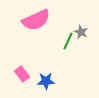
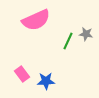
gray star: moved 5 px right, 2 px down; rotated 16 degrees counterclockwise
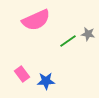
gray star: moved 2 px right
green line: rotated 30 degrees clockwise
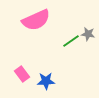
green line: moved 3 px right
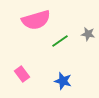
pink semicircle: rotated 8 degrees clockwise
green line: moved 11 px left
blue star: moved 17 px right; rotated 18 degrees clockwise
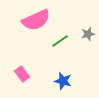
pink semicircle: rotated 8 degrees counterclockwise
gray star: rotated 24 degrees counterclockwise
